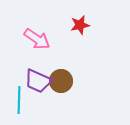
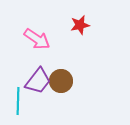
purple trapezoid: rotated 76 degrees counterclockwise
cyan line: moved 1 px left, 1 px down
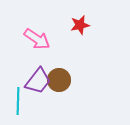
brown circle: moved 2 px left, 1 px up
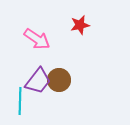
cyan line: moved 2 px right
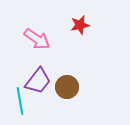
brown circle: moved 8 px right, 7 px down
cyan line: rotated 12 degrees counterclockwise
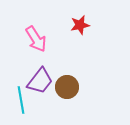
pink arrow: moved 1 px left; rotated 24 degrees clockwise
purple trapezoid: moved 2 px right
cyan line: moved 1 px right, 1 px up
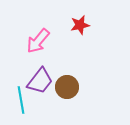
pink arrow: moved 2 px right, 2 px down; rotated 72 degrees clockwise
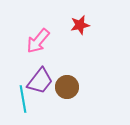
cyan line: moved 2 px right, 1 px up
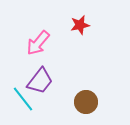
pink arrow: moved 2 px down
brown circle: moved 19 px right, 15 px down
cyan line: rotated 28 degrees counterclockwise
